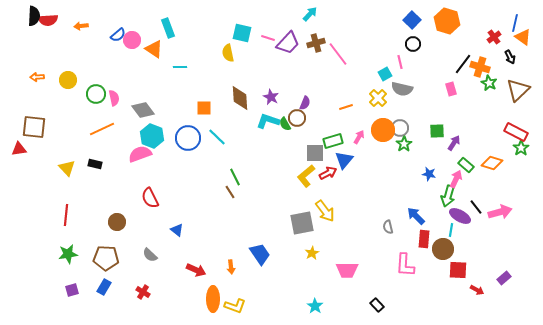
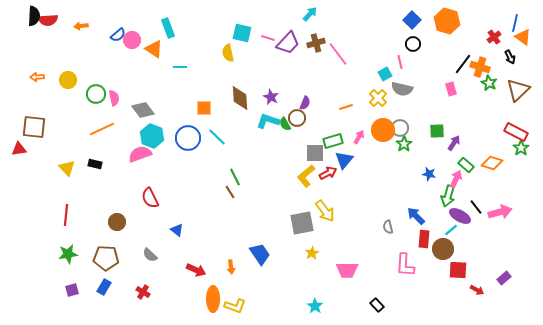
cyan line at (451, 230): rotated 40 degrees clockwise
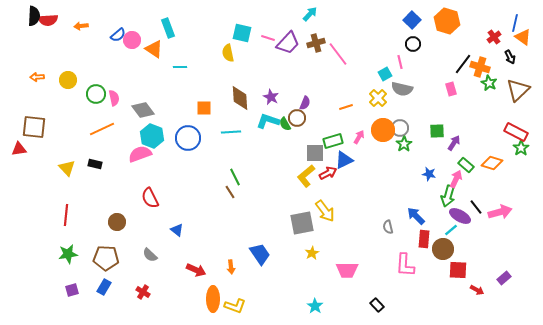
cyan line at (217, 137): moved 14 px right, 5 px up; rotated 48 degrees counterclockwise
blue triangle at (344, 160): rotated 24 degrees clockwise
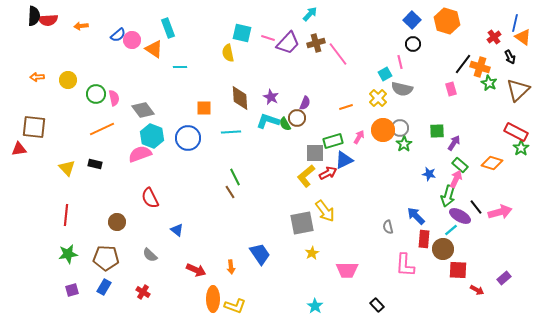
green rectangle at (466, 165): moved 6 px left
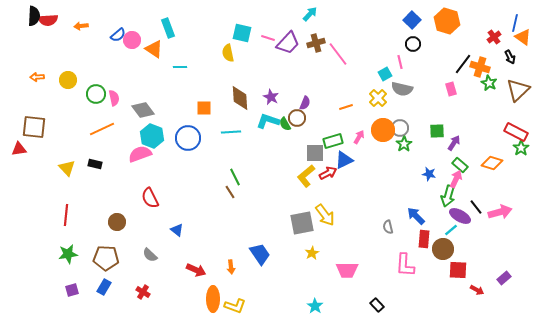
yellow arrow at (325, 211): moved 4 px down
